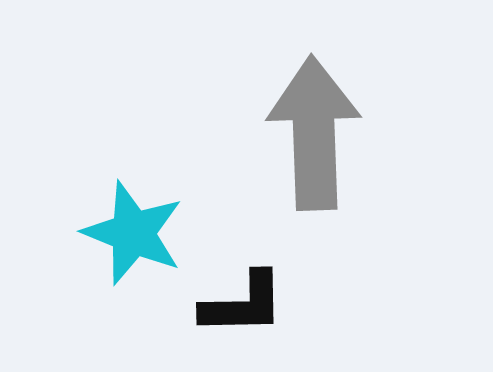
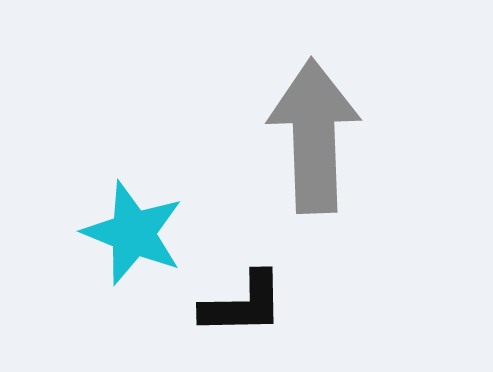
gray arrow: moved 3 px down
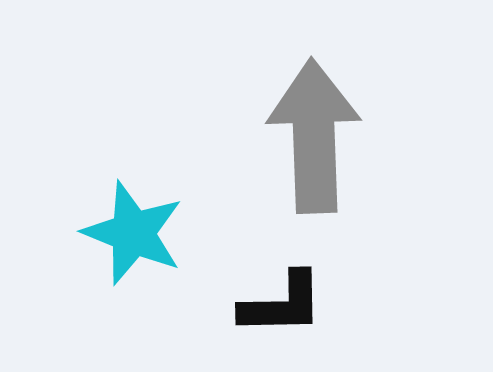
black L-shape: moved 39 px right
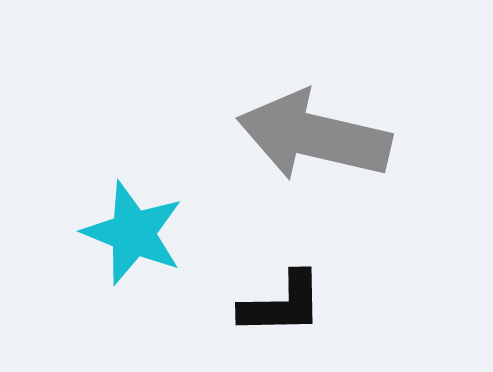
gray arrow: rotated 75 degrees counterclockwise
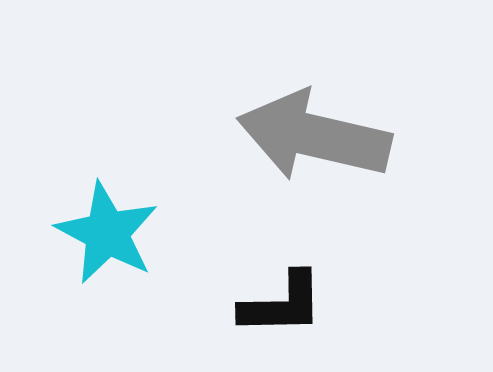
cyan star: moved 26 px left; rotated 6 degrees clockwise
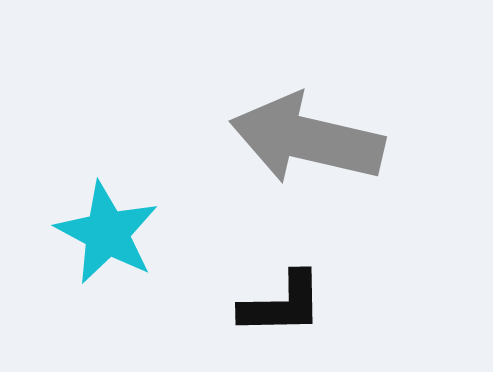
gray arrow: moved 7 px left, 3 px down
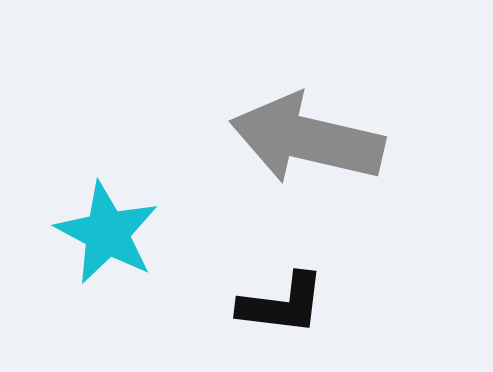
black L-shape: rotated 8 degrees clockwise
